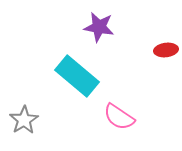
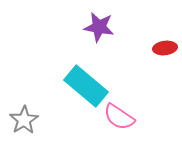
red ellipse: moved 1 px left, 2 px up
cyan rectangle: moved 9 px right, 10 px down
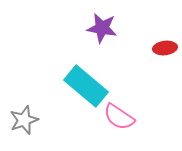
purple star: moved 3 px right, 1 px down
gray star: rotated 12 degrees clockwise
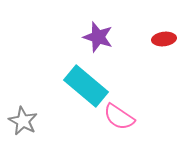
purple star: moved 4 px left, 9 px down; rotated 8 degrees clockwise
red ellipse: moved 1 px left, 9 px up
gray star: moved 1 px left, 1 px down; rotated 24 degrees counterclockwise
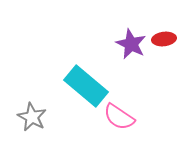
purple star: moved 33 px right, 7 px down; rotated 8 degrees clockwise
gray star: moved 9 px right, 4 px up
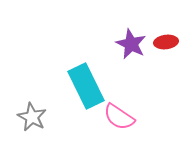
red ellipse: moved 2 px right, 3 px down
cyan rectangle: rotated 24 degrees clockwise
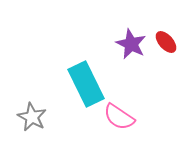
red ellipse: rotated 55 degrees clockwise
cyan rectangle: moved 2 px up
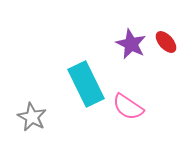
pink semicircle: moved 9 px right, 10 px up
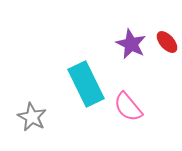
red ellipse: moved 1 px right
pink semicircle: rotated 16 degrees clockwise
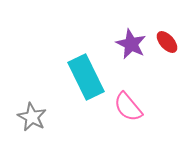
cyan rectangle: moved 7 px up
